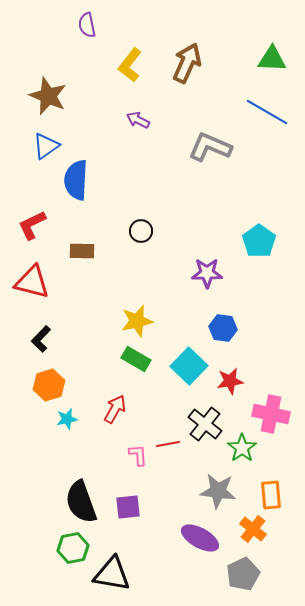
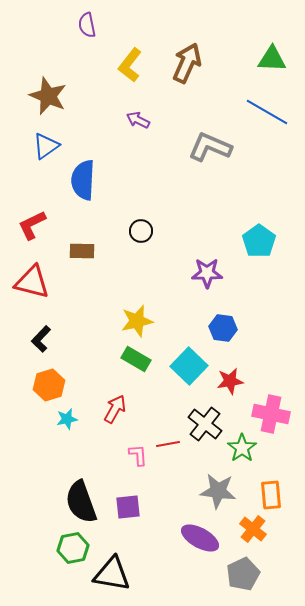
blue semicircle: moved 7 px right
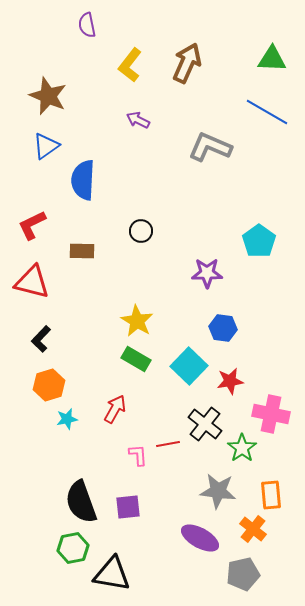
yellow star: rotated 28 degrees counterclockwise
gray pentagon: rotated 12 degrees clockwise
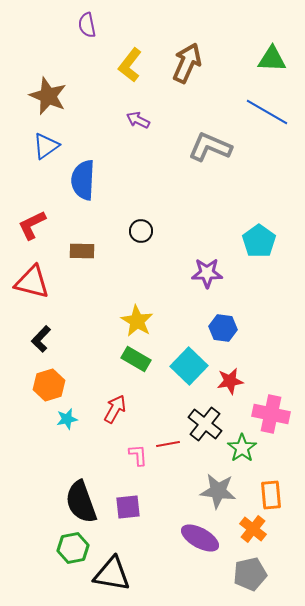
gray pentagon: moved 7 px right
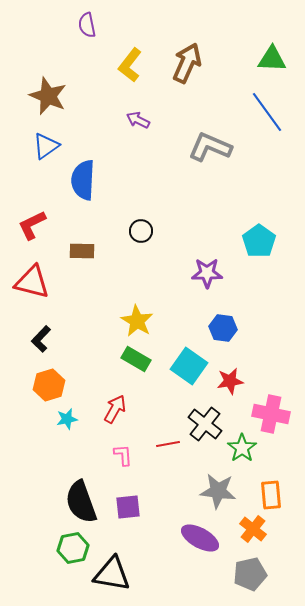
blue line: rotated 24 degrees clockwise
cyan square: rotated 9 degrees counterclockwise
pink L-shape: moved 15 px left
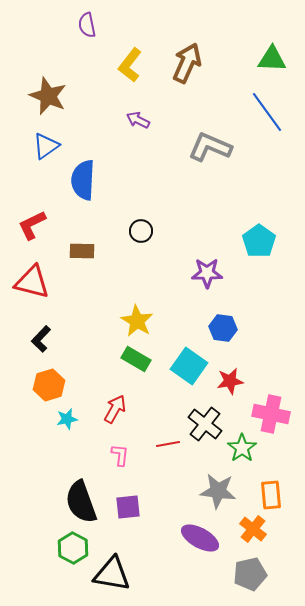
pink L-shape: moved 3 px left; rotated 10 degrees clockwise
green hexagon: rotated 20 degrees counterclockwise
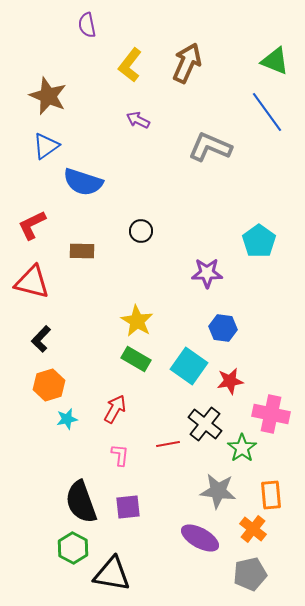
green triangle: moved 3 px right, 2 px down; rotated 20 degrees clockwise
blue semicircle: moved 2 px down; rotated 75 degrees counterclockwise
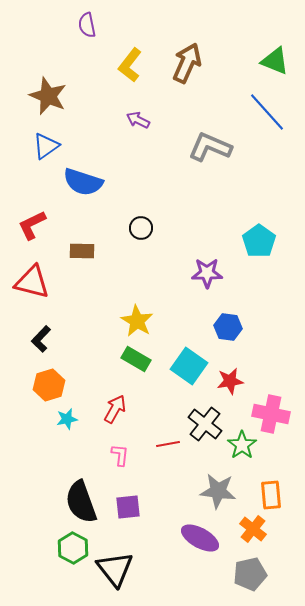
blue line: rotated 6 degrees counterclockwise
black circle: moved 3 px up
blue hexagon: moved 5 px right, 1 px up
green star: moved 3 px up
black triangle: moved 3 px right, 5 px up; rotated 42 degrees clockwise
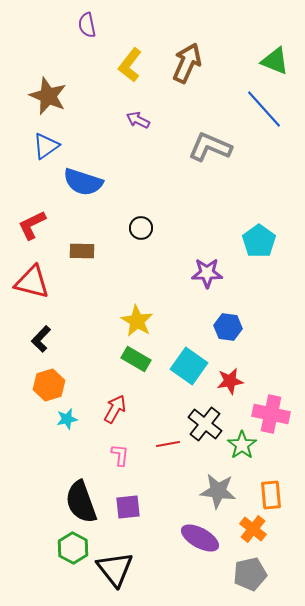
blue line: moved 3 px left, 3 px up
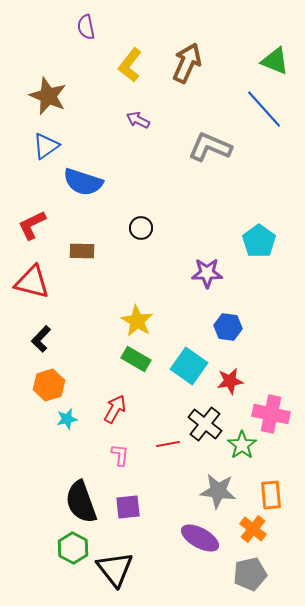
purple semicircle: moved 1 px left, 2 px down
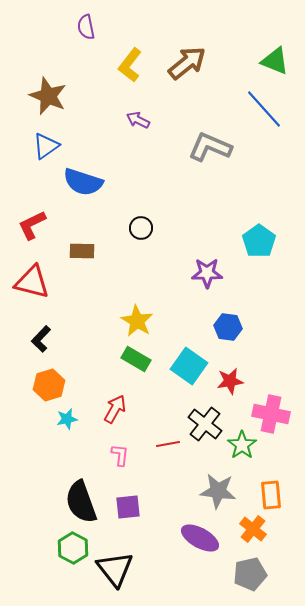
brown arrow: rotated 27 degrees clockwise
